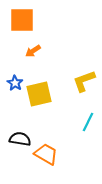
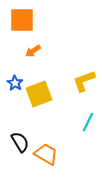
yellow square: rotated 8 degrees counterclockwise
black semicircle: moved 3 px down; rotated 50 degrees clockwise
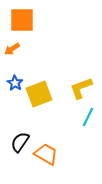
orange arrow: moved 21 px left, 2 px up
yellow L-shape: moved 3 px left, 7 px down
cyan line: moved 5 px up
black semicircle: rotated 115 degrees counterclockwise
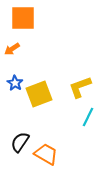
orange square: moved 1 px right, 2 px up
yellow L-shape: moved 1 px left, 1 px up
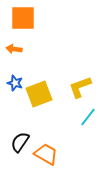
orange arrow: moved 2 px right; rotated 42 degrees clockwise
blue star: rotated 14 degrees counterclockwise
cyan line: rotated 12 degrees clockwise
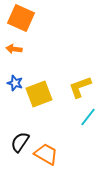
orange square: moved 2 px left; rotated 24 degrees clockwise
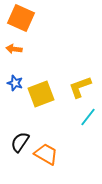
yellow square: moved 2 px right
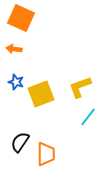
blue star: moved 1 px right, 1 px up
orange trapezoid: rotated 60 degrees clockwise
